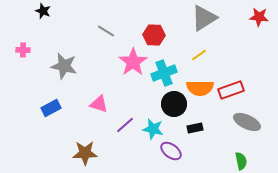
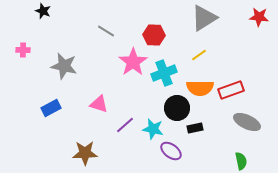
black circle: moved 3 px right, 4 px down
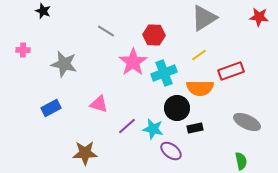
gray star: moved 2 px up
red rectangle: moved 19 px up
purple line: moved 2 px right, 1 px down
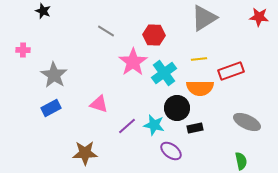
yellow line: moved 4 px down; rotated 28 degrees clockwise
gray star: moved 10 px left, 11 px down; rotated 20 degrees clockwise
cyan cross: rotated 15 degrees counterclockwise
cyan star: moved 1 px right, 4 px up
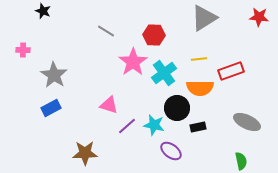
pink triangle: moved 10 px right, 1 px down
black rectangle: moved 3 px right, 1 px up
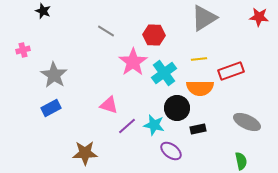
pink cross: rotated 16 degrees counterclockwise
black rectangle: moved 2 px down
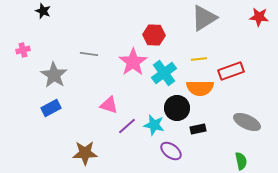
gray line: moved 17 px left, 23 px down; rotated 24 degrees counterclockwise
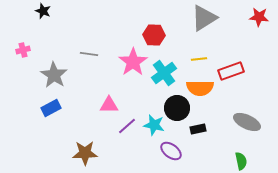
pink triangle: rotated 18 degrees counterclockwise
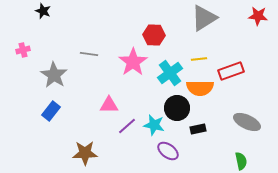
red star: moved 1 px left, 1 px up
cyan cross: moved 6 px right
blue rectangle: moved 3 px down; rotated 24 degrees counterclockwise
purple ellipse: moved 3 px left
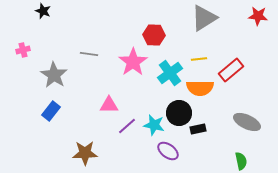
red rectangle: moved 1 px up; rotated 20 degrees counterclockwise
black circle: moved 2 px right, 5 px down
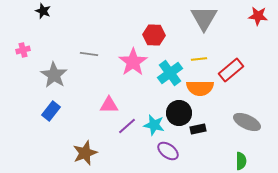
gray triangle: rotated 28 degrees counterclockwise
brown star: rotated 20 degrees counterclockwise
green semicircle: rotated 12 degrees clockwise
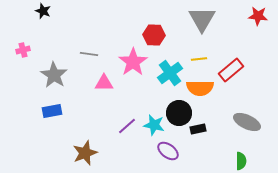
gray triangle: moved 2 px left, 1 px down
pink triangle: moved 5 px left, 22 px up
blue rectangle: moved 1 px right; rotated 42 degrees clockwise
